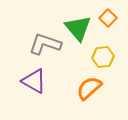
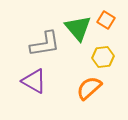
orange square: moved 2 px left, 2 px down; rotated 12 degrees counterclockwise
gray L-shape: rotated 152 degrees clockwise
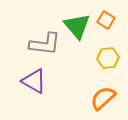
green triangle: moved 1 px left, 2 px up
gray L-shape: rotated 16 degrees clockwise
yellow hexagon: moved 5 px right, 1 px down
orange semicircle: moved 14 px right, 10 px down
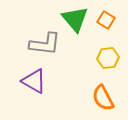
green triangle: moved 2 px left, 7 px up
orange semicircle: rotated 76 degrees counterclockwise
